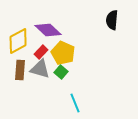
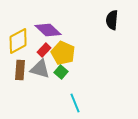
red rectangle: moved 3 px right, 2 px up
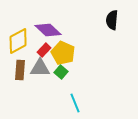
gray triangle: moved 1 px up; rotated 15 degrees counterclockwise
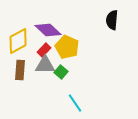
yellow pentagon: moved 4 px right, 6 px up
gray triangle: moved 5 px right, 3 px up
cyan line: rotated 12 degrees counterclockwise
